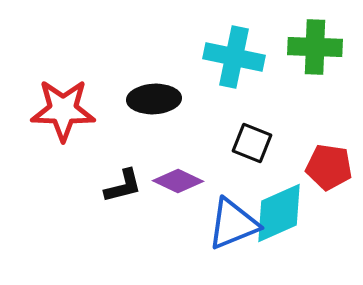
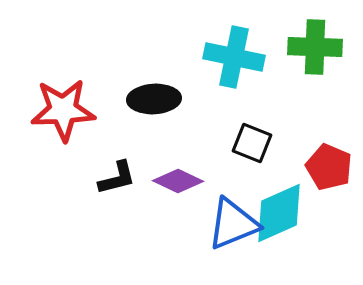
red star: rotated 4 degrees counterclockwise
red pentagon: rotated 15 degrees clockwise
black L-shape: moved 6 px left, 8 px up
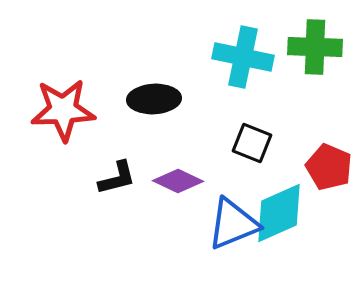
cyan cross: moved 9 px right
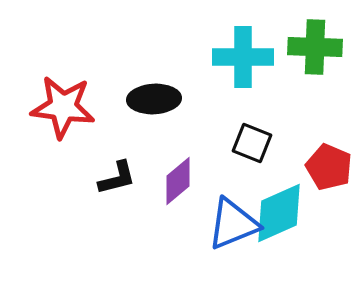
cyan cross: rotated 12 degrees counterclockwise
red star: moved 3 px up; rotated 10 degrees clockwise
purple diamond: rotated 66 degrees counterclockwise
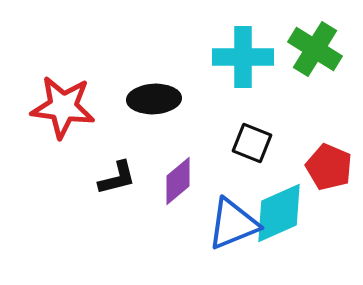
green cross: moved 2 px down; rotated 30 degrees clockwise
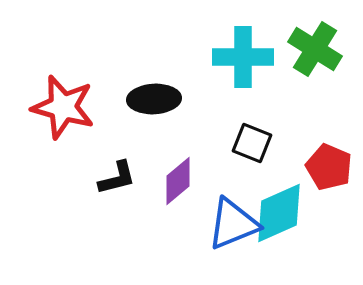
red star: rotated 8 degrees clockwise
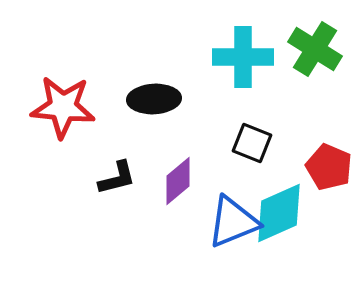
red star: rotated 10 degrees counterclockwise
blue triangle: moved 2 px up
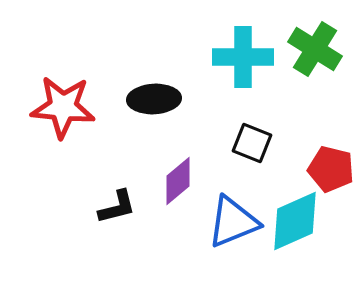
red pentagon: moved 2 px right, 2 px down; rotated 9 degrees counterclockwise
black L-shape: moved 29 px down
cyan diamond: moved 16 px right, 8 px down
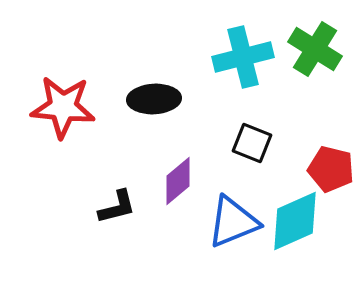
cyan cross: rotated 14 degrees counterclockwise
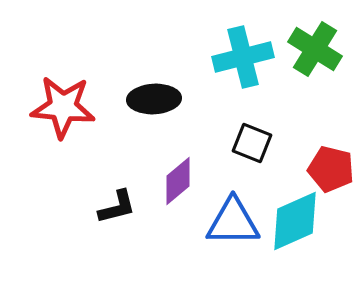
blue triangle: rotated 22 degrees clockwise
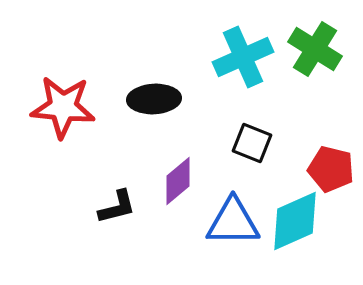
cyan cross: rotated 10 degrees counterclockwise
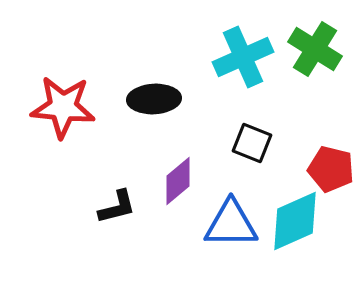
blue triangle: moved 2 px left, 2 px down
